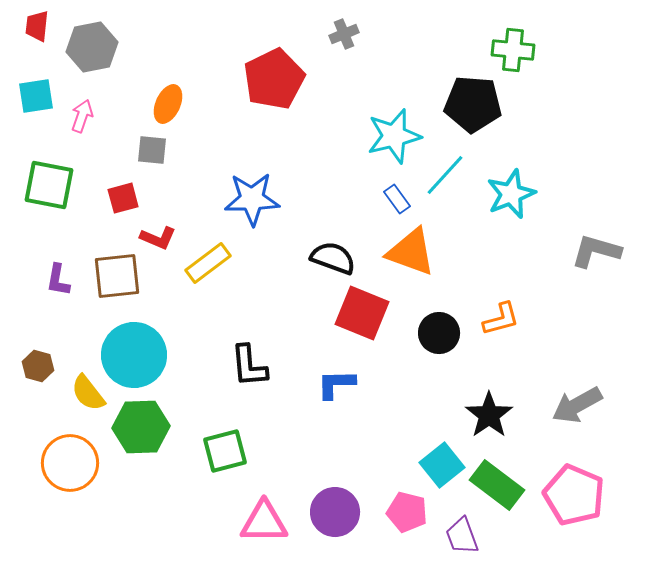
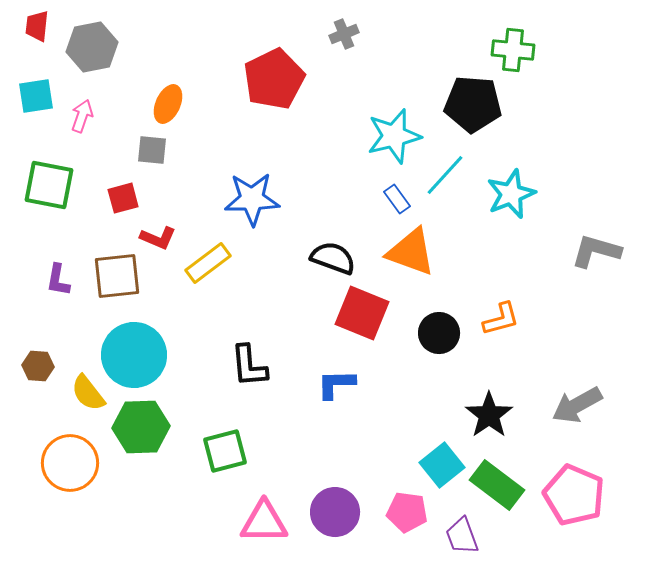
brown hexagon at (38, 366): rotated 12 degrees counterclockwise
pink pentagon at (407, 512): rotated 6 degrees counterclockwise
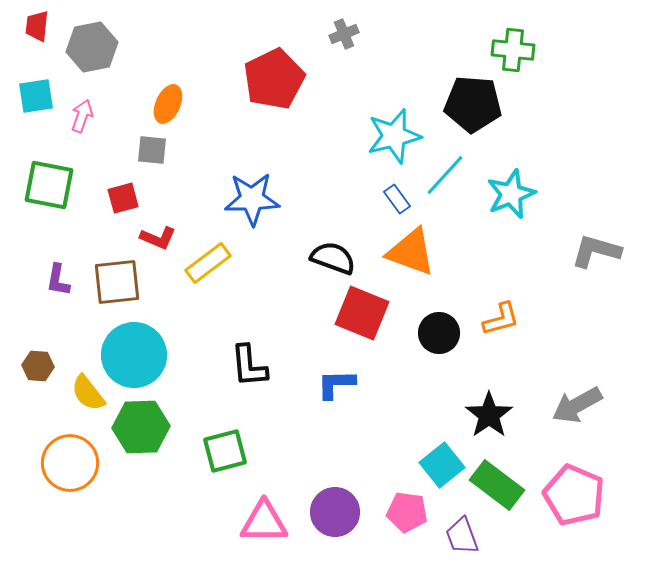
brown square at (117, 276): moved 6 px down
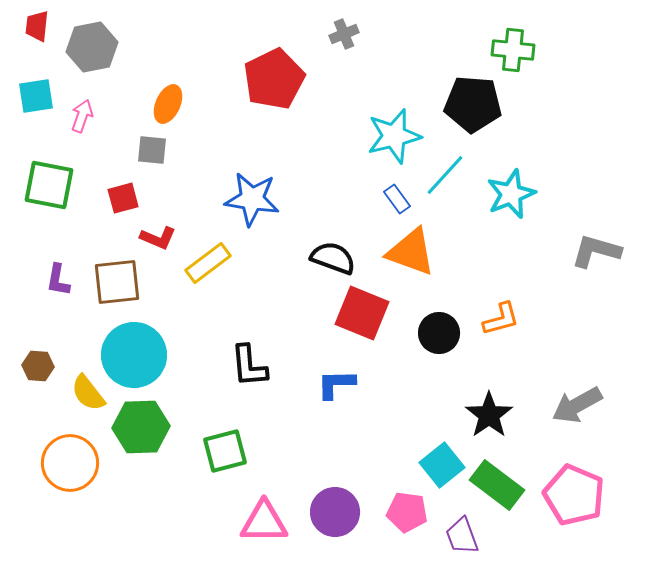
blue star at (252, 199): rotated 10 degrees clockwise
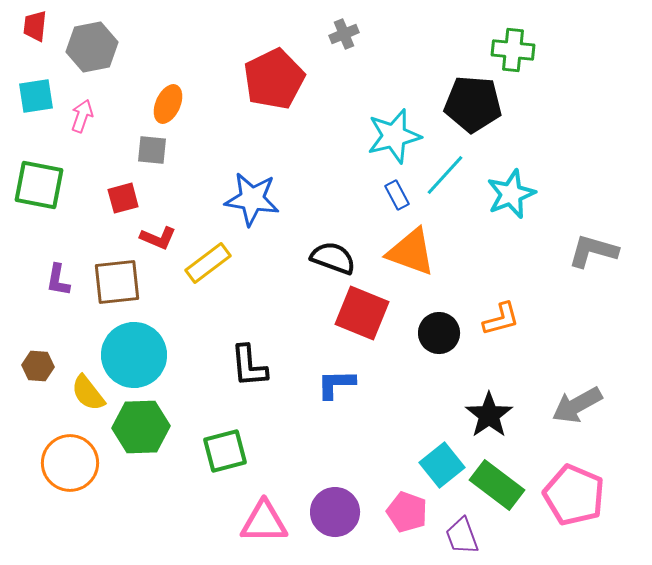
red trapezoid at (37, 26): moved 2 px left
green square at (49, 185): moved 10 px left
blue rectangle at (397, 199): moved 4 px up; rotated 8 degrees clockwise
gray L-shape at (596, 251): moved 3 px left
pink pentagon at (407, 512): rotated 12 degrees clockwise
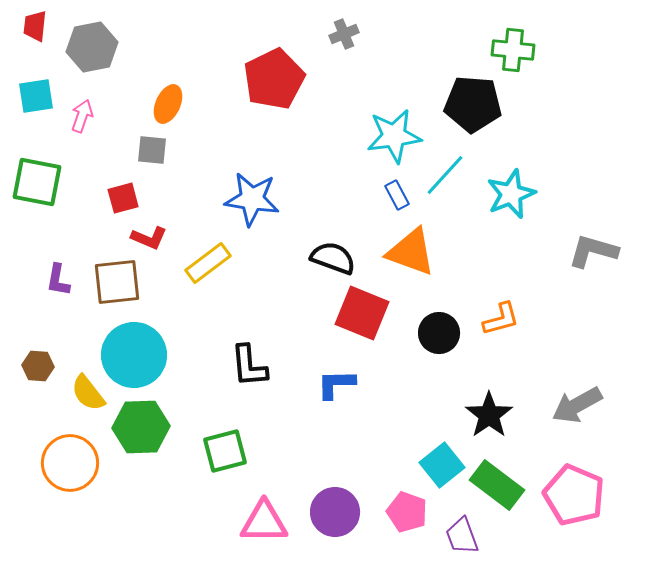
cyan star at (394, 136): rotated 6 degrees clockwise
green square at (39, 185): moved 2 px left, 3 px up
red L-shape at (158, 238): moved 9 px left
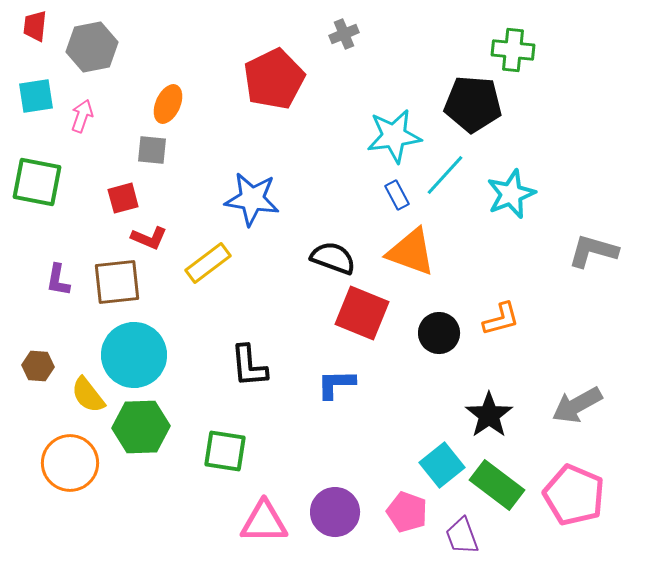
yellow semicircle at (88, 393): moved 2 px down
green square at (225, 451): rotated 24 degrees clockwise
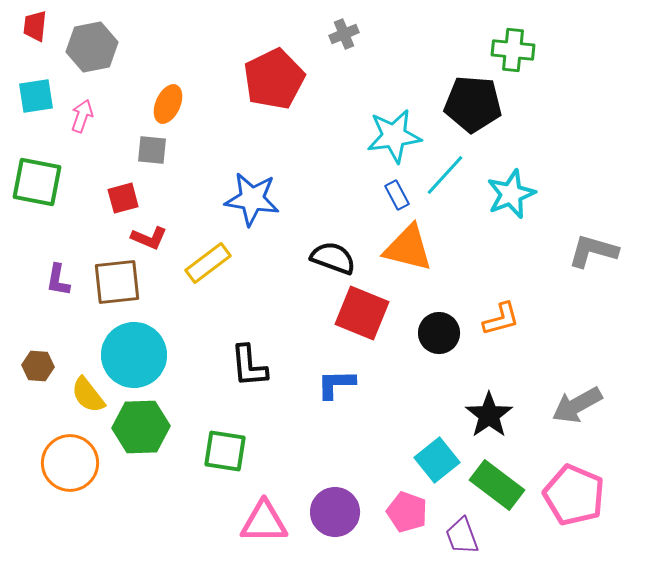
orange triangle at (411, 252): moved 3 px left, 4 px up; rotated 6 degrees counterclockwise
cyan square at (442, 465): moved 5 px left, 5 px up
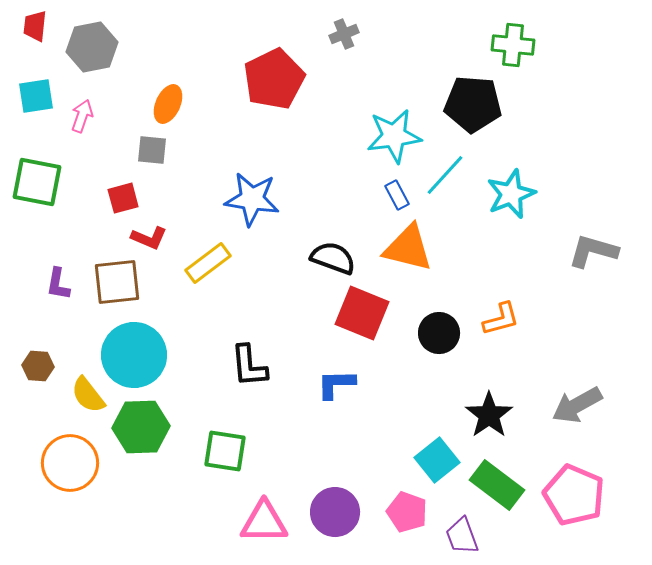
green cross at (513, 50): moved 5 px up
purple L-shape at (58, 280): moved 4 px down
